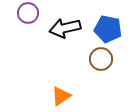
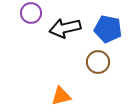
purple circle: moved 3 px right
brown circle: moved 3 px left, 3 px down
orange triangle: rotated 20 degrees clockwise
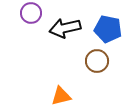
brown circle: moved 1 px left, 1 px up
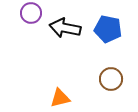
black arrow: rotated 24 degrees clockwise
brown circle: moved 14 px right, 18 px down
orange triangle: moved 1 px left, 2 px down
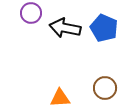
blue pentagon: moved 4 px left, 1 px up; rotated 12 degrees clockwise
brown circle: moved 6 px left, 9 px down
orange triangle: rotated 10 degrees clockwise
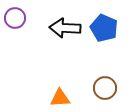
purple circle: moved 16 px left, 5 px down
black arrow: rotated 8 degrees counterclockwise
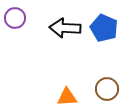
brown circle: moved 2 px right, 1 px down
orange triangle: moved 7 px right, 1 px up
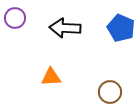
blue pentagon: moved 17 px right
brown circle: moved 3 px right, 3 px down
orange triangle: moved 16 px left, 20 px up
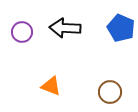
purple circle: moved 7 px right, 14 px down
orange triangle: moved 9 px down; rotated 25 degrees clockwise
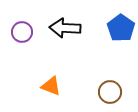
blue pentagon: rotated 12 degrees clockwise
